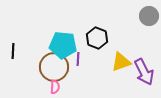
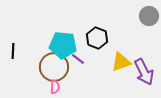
purple line: rotated 56 degrees counterclockwise
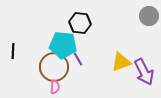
black hexagon: moved 17 px left, 15 px up; rotated 15 degrees counterclockwise
purple line: rotated 24 degrees clockwise
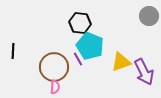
cyan pentagon: moved 27 px right, 1 px down; rotated 16 degrees clockwise
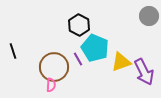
black hexagon: moved 1 px left, 2 px down; rotated 20 degrees clockwise
cyan pentagon: moved 5 px right, 2 px down
black line: rotated 21 degrees counterclockwise
pink semicircle: moved 4 px left, 2 px up
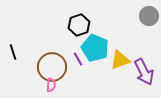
black hexagon: rotated 15 degrees clockwise
black line: moved 1 px down
yellow triangle: moved 1 px left, 2 px up
brown circle: moved 2 px left
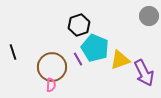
purple arrow: moved 1 px down
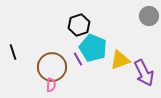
cyan pentagon: moved 2 px left
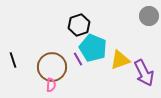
black line: moved 8 px down
